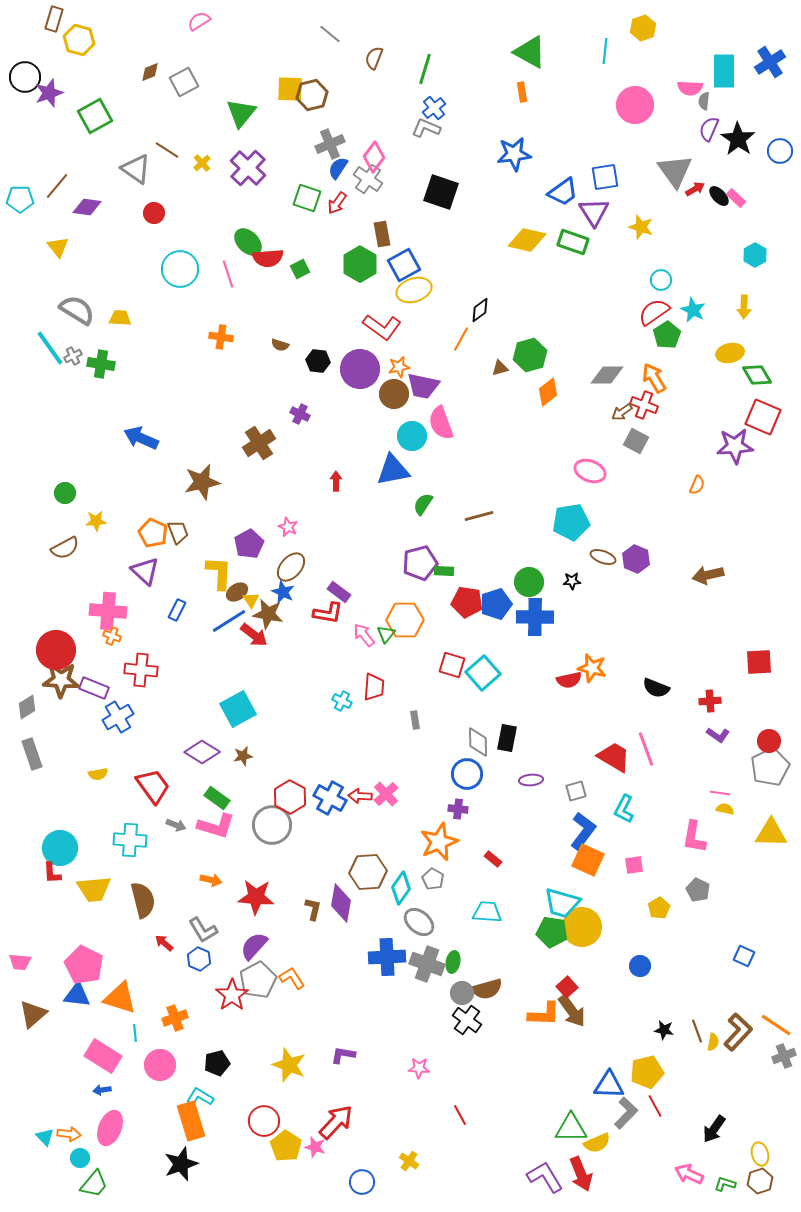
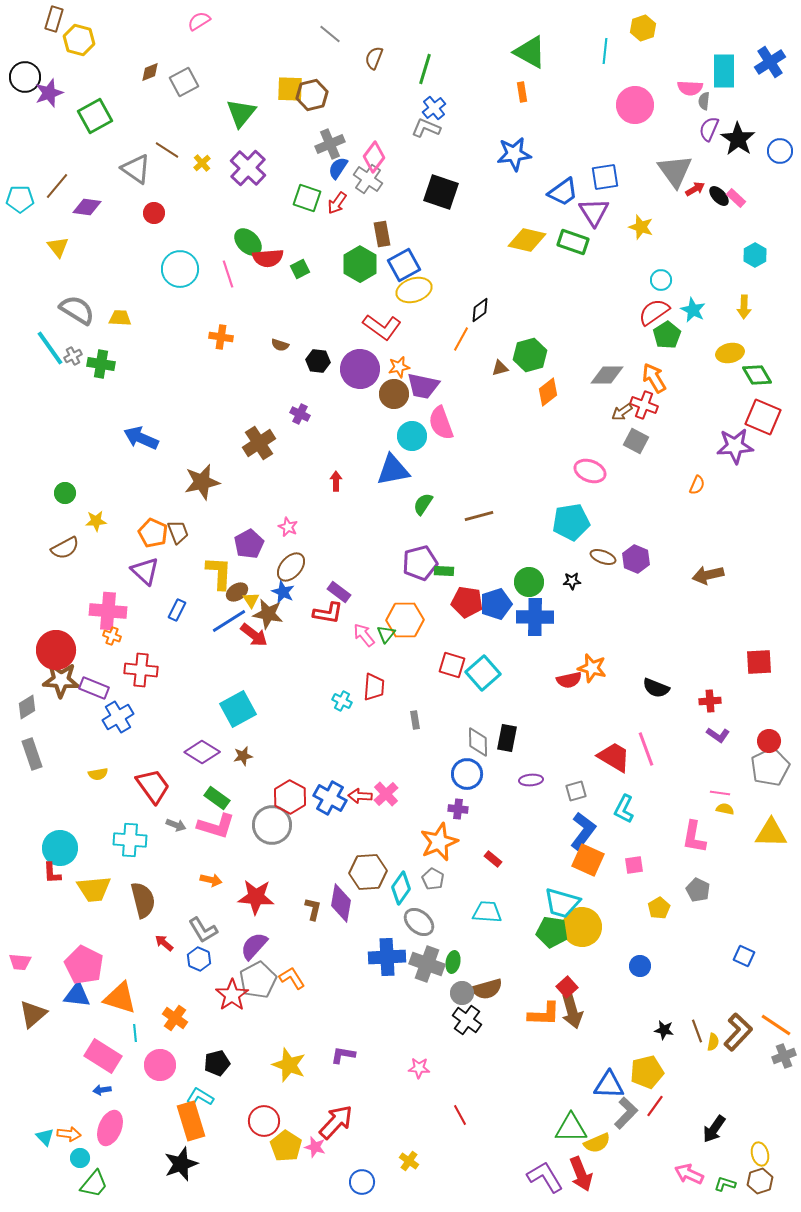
brown arrow at (572, 1011): rotated 20 degrees clockwise
orange cross at (175, 1018): rotated 35 degrees counterclockwise
red line at (655, 1106): rotated 65 degrees clockwise
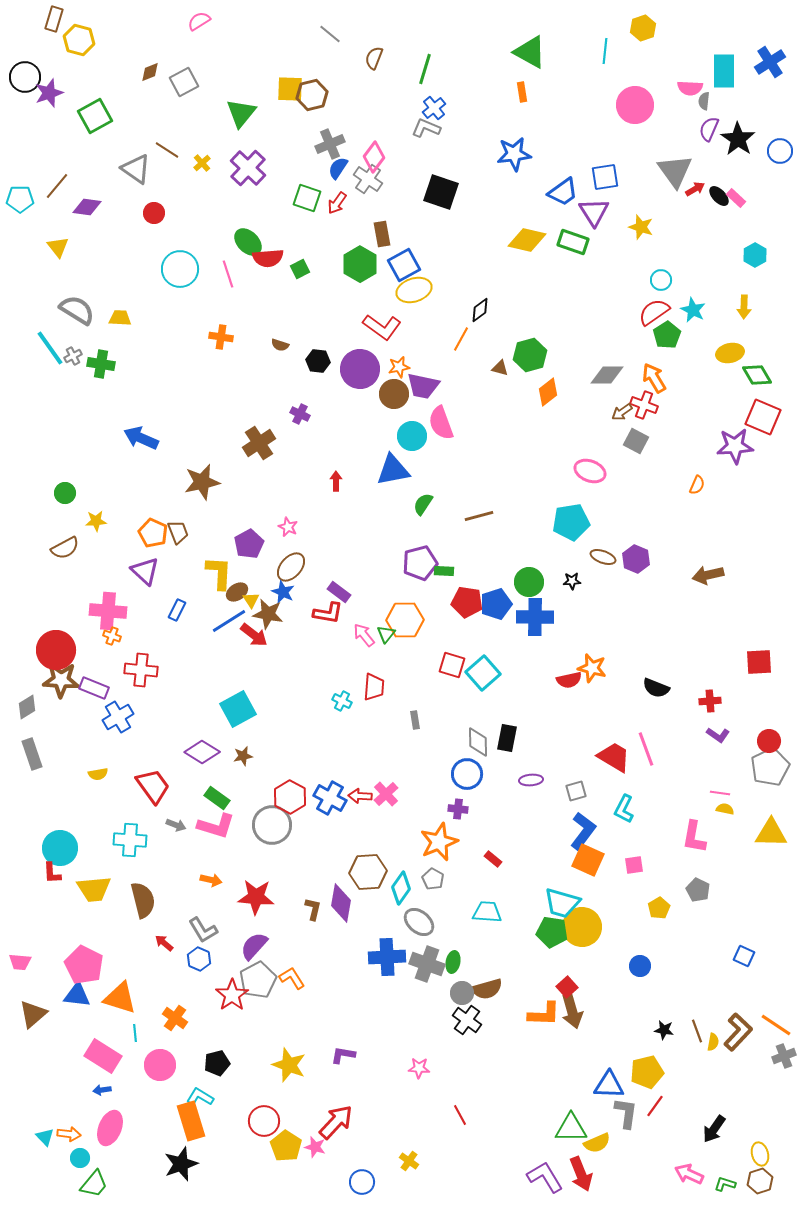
brown triangle at (500, 368): rotated 30 degrees clockwise
gray L-shape at (626, 1113): rotated 36 degrees counterclockwise
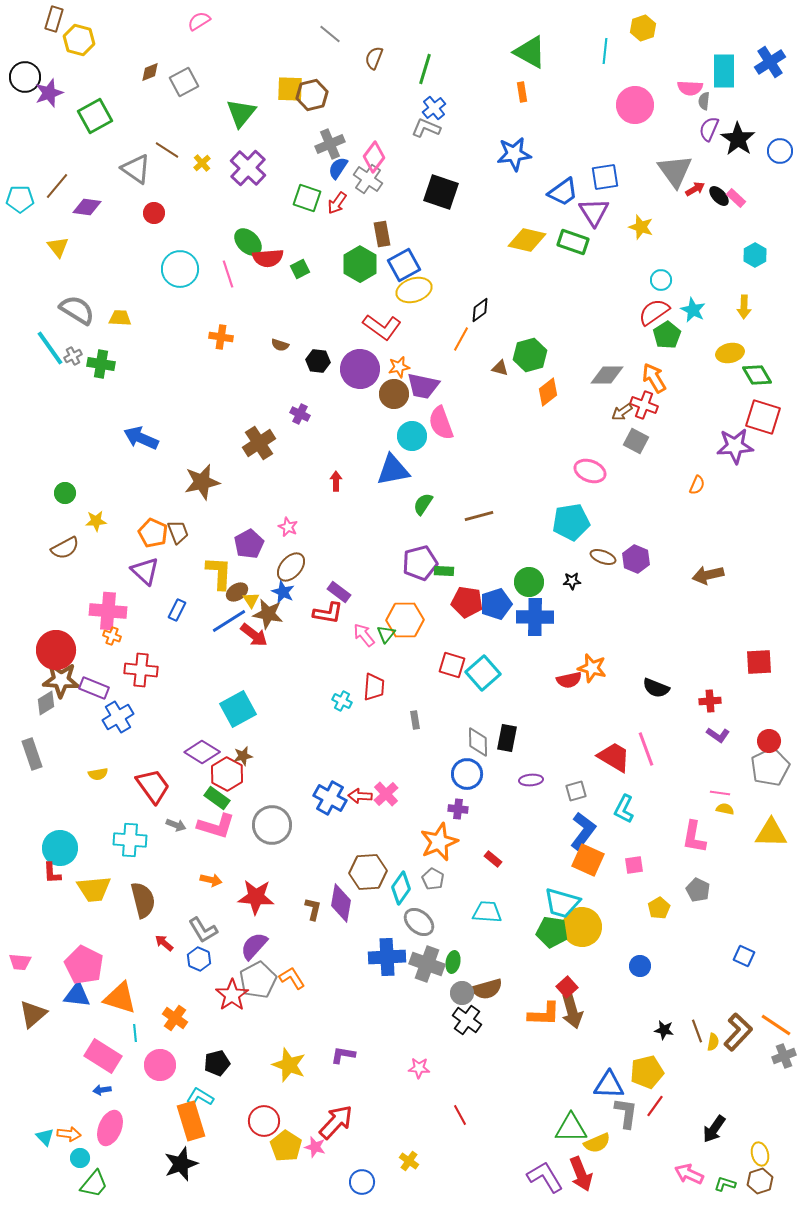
red square at (763, 417): rotated 6 degrees counterclockwise
gray diamond at (27, 707): moved 19 px right, 4 px up
red hexagon at (290, 797): moved 63 px left, 23 px up
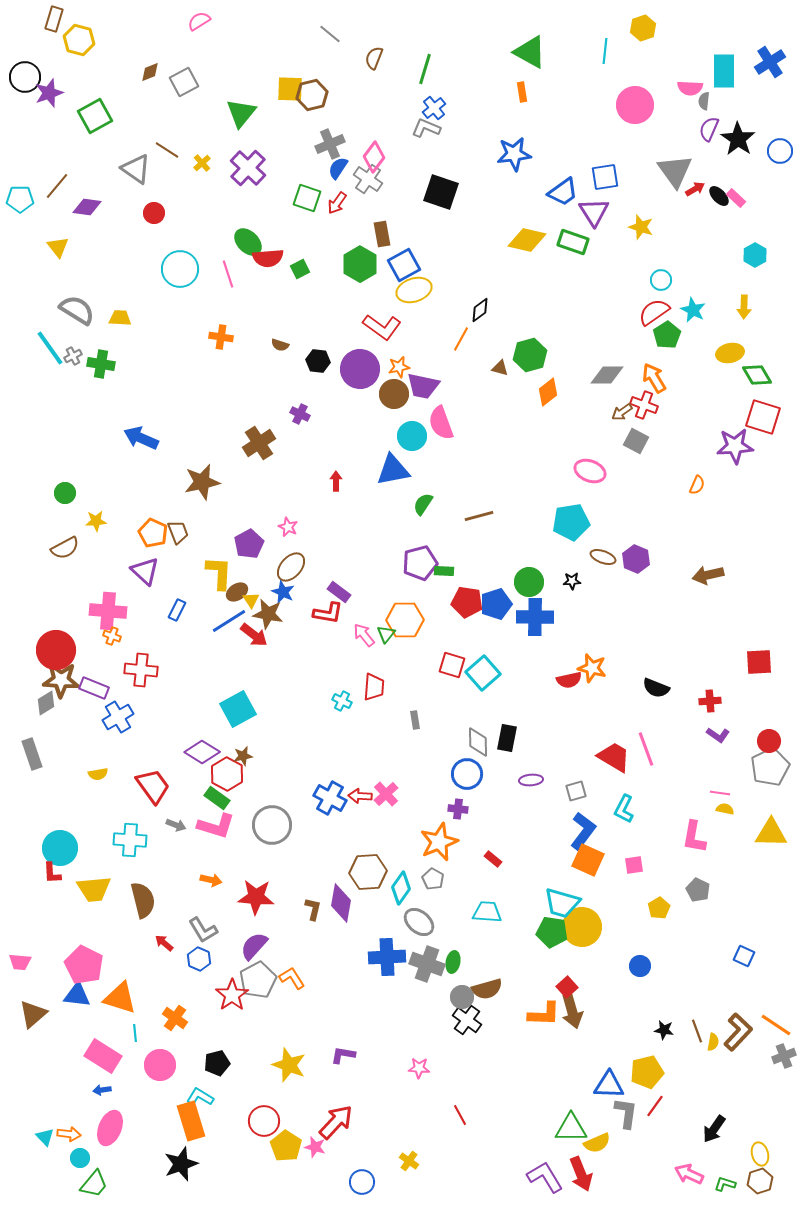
gray circle at (462, 993): moved 4 px down
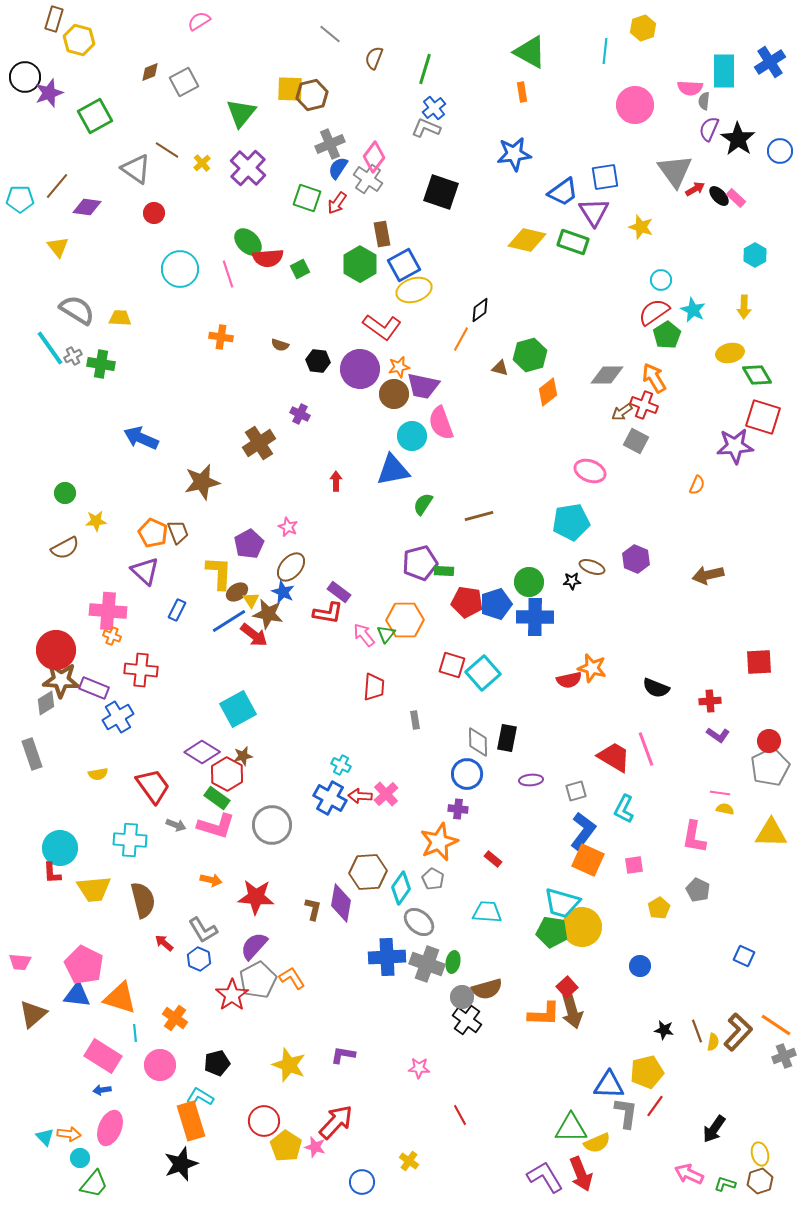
brown ellipse at (603, 557): moved 11 px left, 10 px down
cyan cross at (342, 701): moved 1 px left, 64 px down
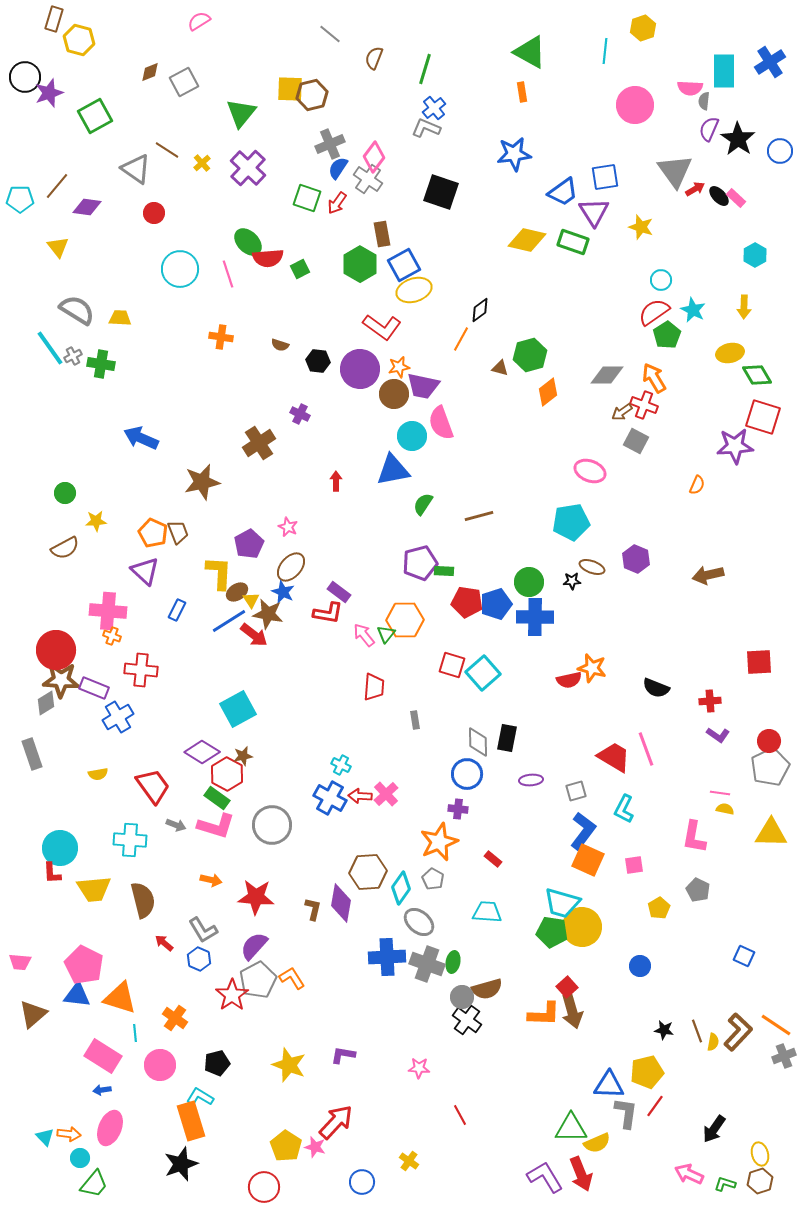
red circle at (264, 1121): moved 66 px down
